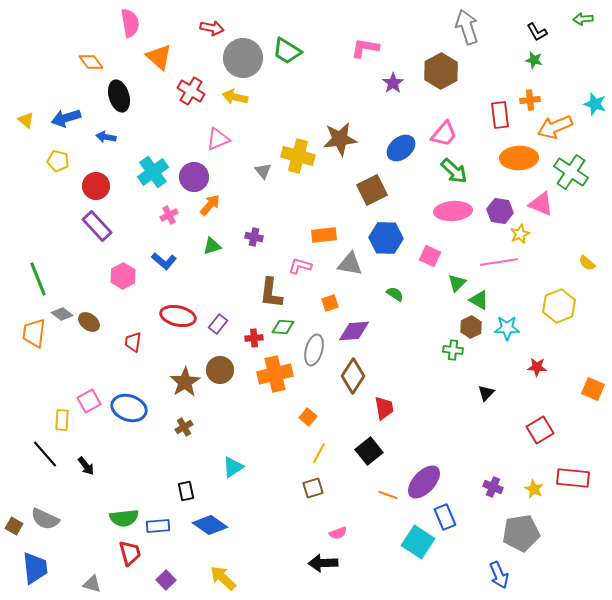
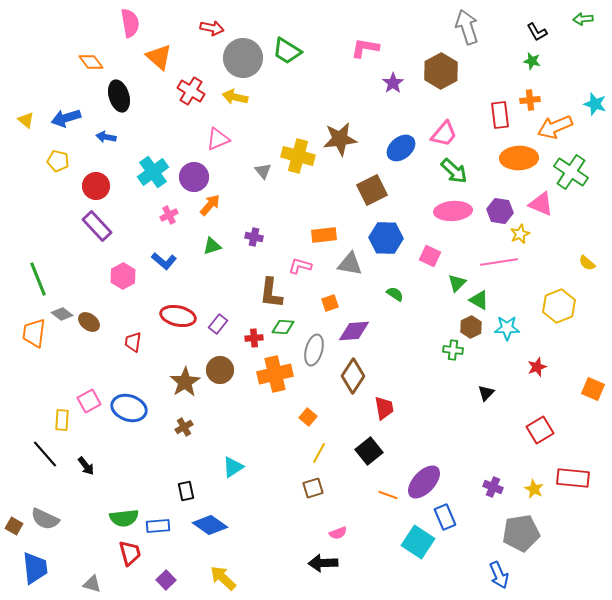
green star at (534, 60): moved 2 px left, 1 px down
red star at (537, 367): rotated 24 degrees counterclockwise
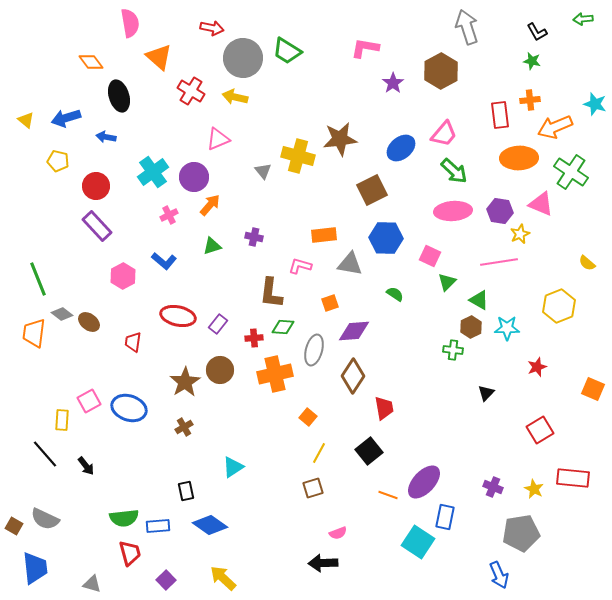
green triangle at (457, 283): moved 10 px left, 1 px up
blue rectangle at (445, 517): rotated 35 degrees clockwise
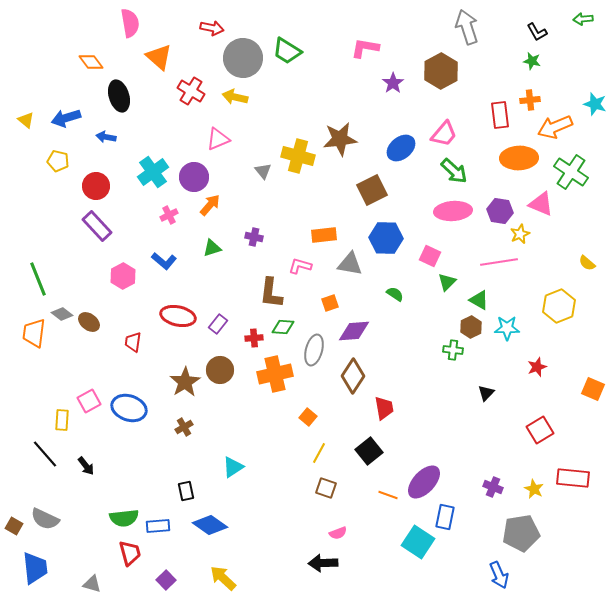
green triangle at (212, 246): moved 2 px down
brown square at (313, 488): moved 13 px right; rotated 35 degrees clockwise
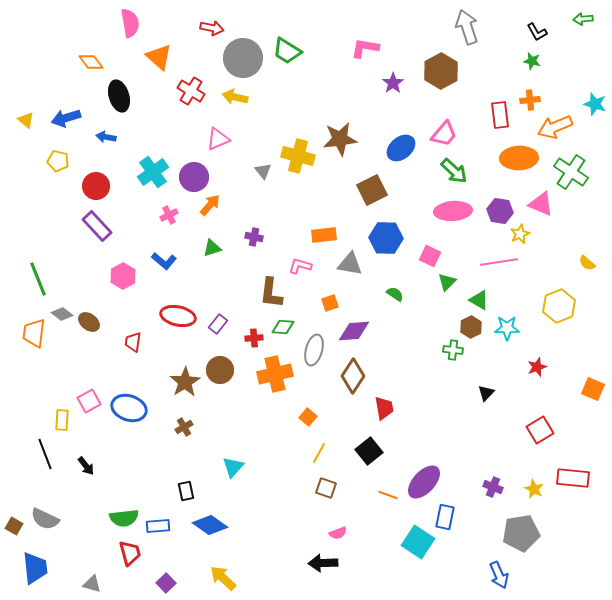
black line at (45, 454): rotated 20 degrees clockwise
cyan triangle at (233, 467): rotated 15 degrees counterclockwise
purple square at (166, 580): moved 3 px down
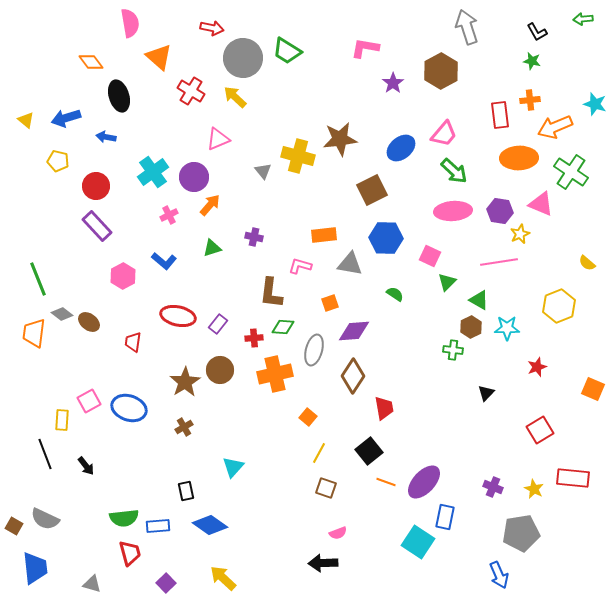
yellow arrow at (235, 97): rotated 30 degrees clockwise
orange line at (388, 495): moved 2 px left, 13 px up
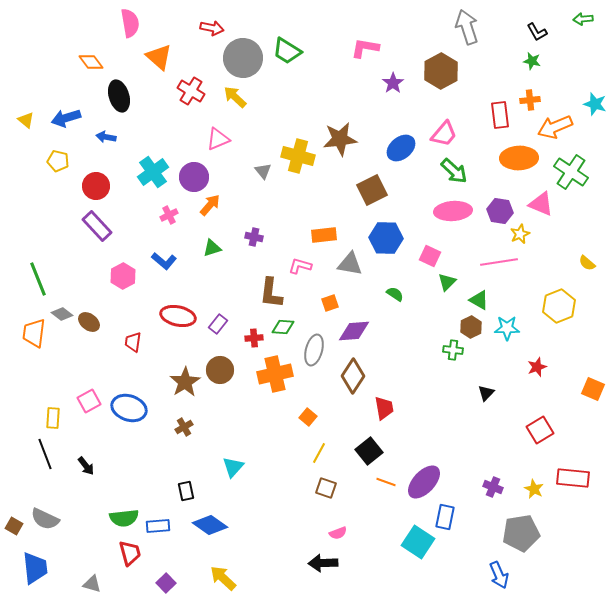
yellow rectangle at (62, 420): moved 9 px left, 2 px up
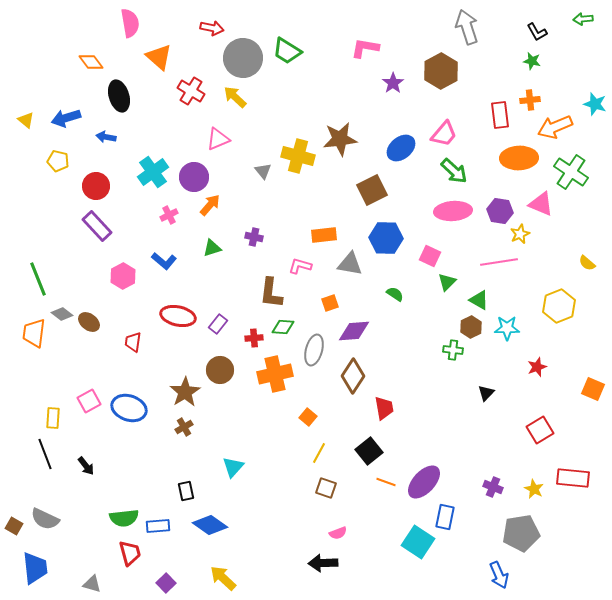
brown star at (185, 382): moved 10 px down
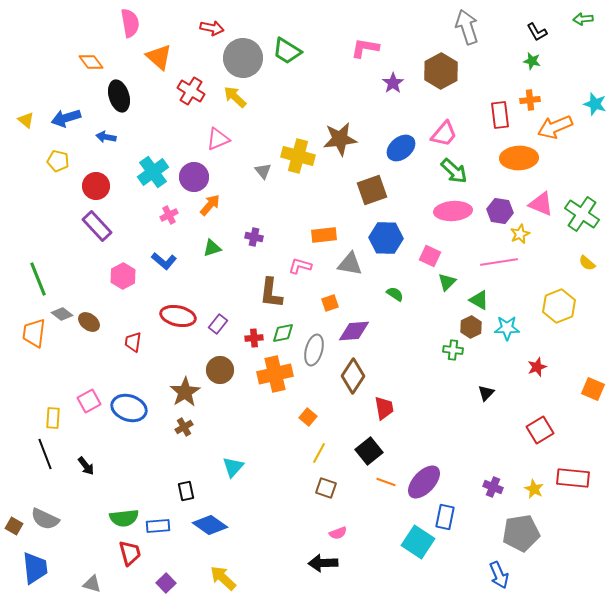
green cross at (571, 172): moved 11 px right, 42 px down
brown square at (372, 190): rotated 8 degrees clockwise
green diamond at (283, 327): moved 6 px down; rotated 15 degrees counterclockwise
